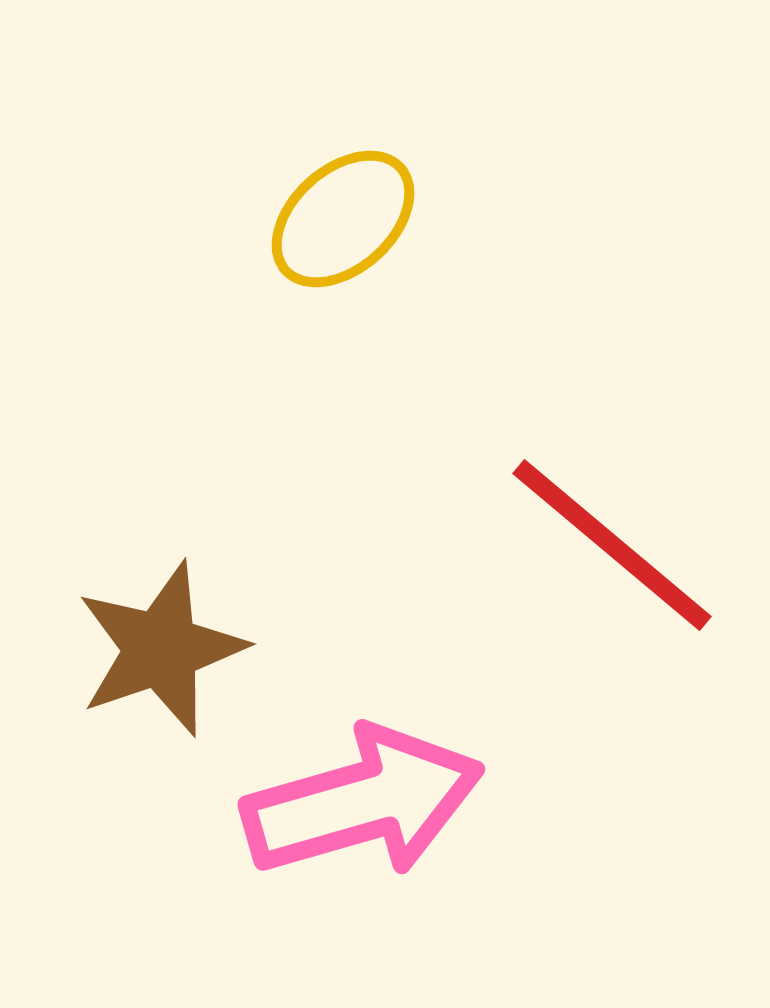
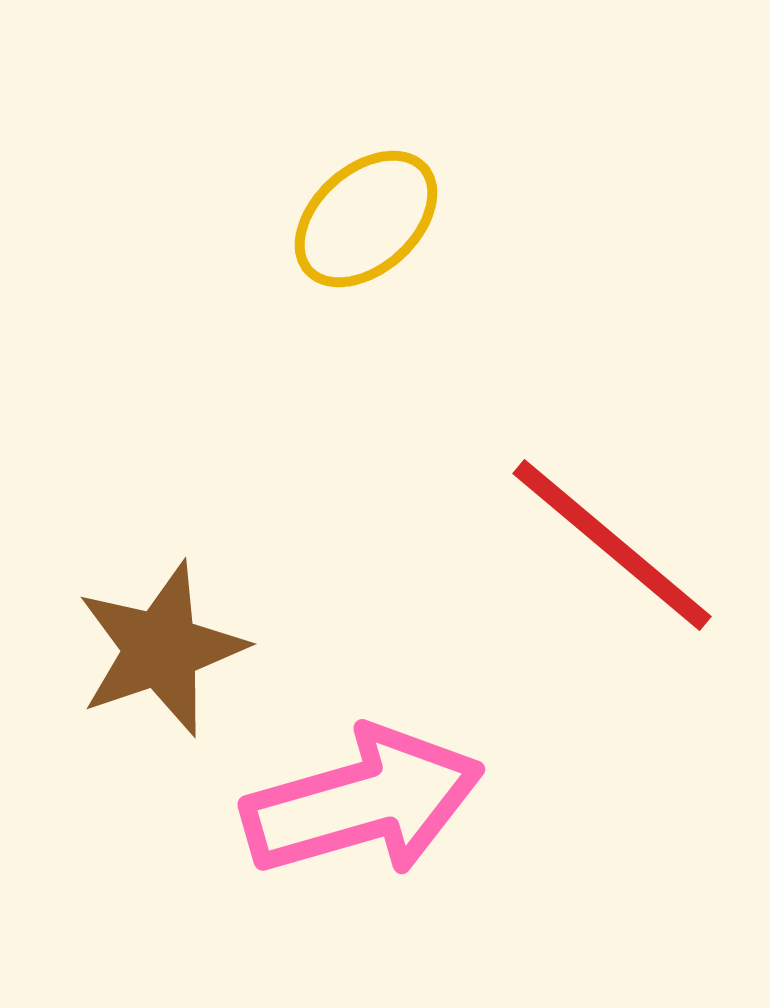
yellow ellipse: moved 23 px right
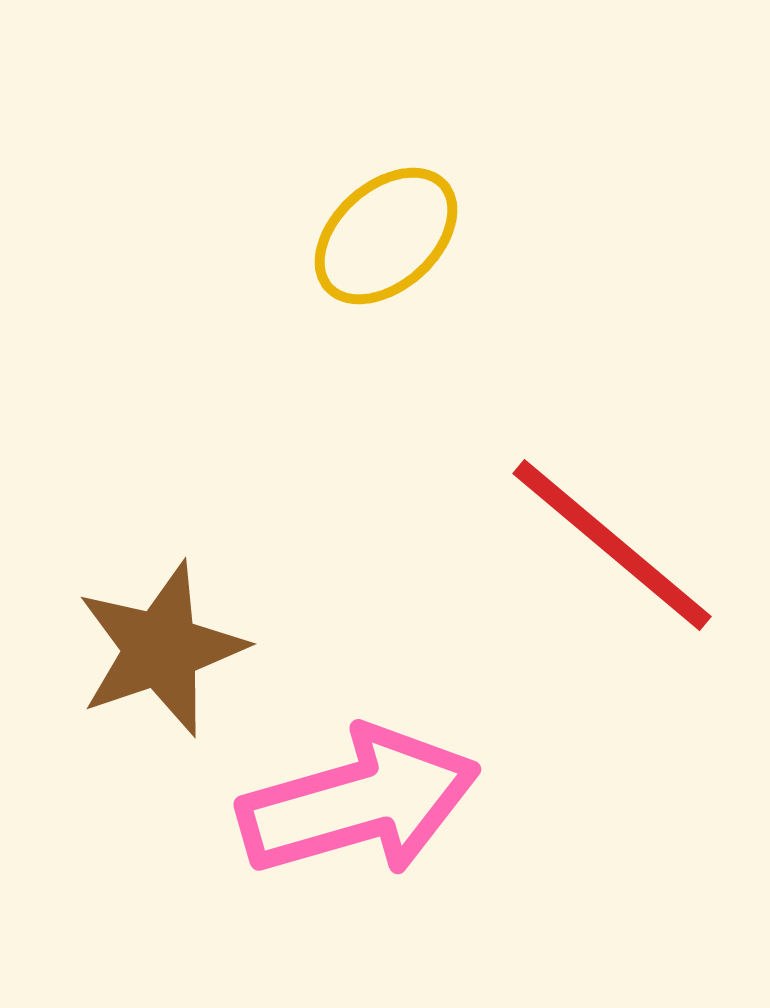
yellow ellipse: moved 20 px right, 17 px down
pink arrow: moved 4 px left
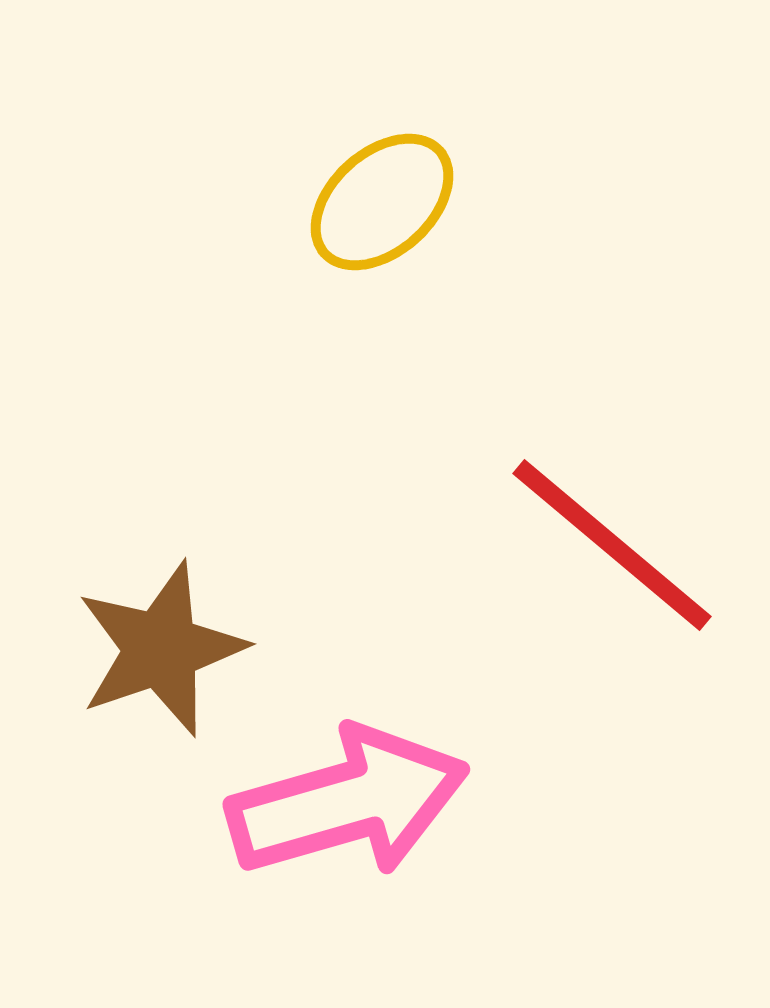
yellow ellipse: moved 4 px left, 34 px up
pink arrow: moved 11 px left
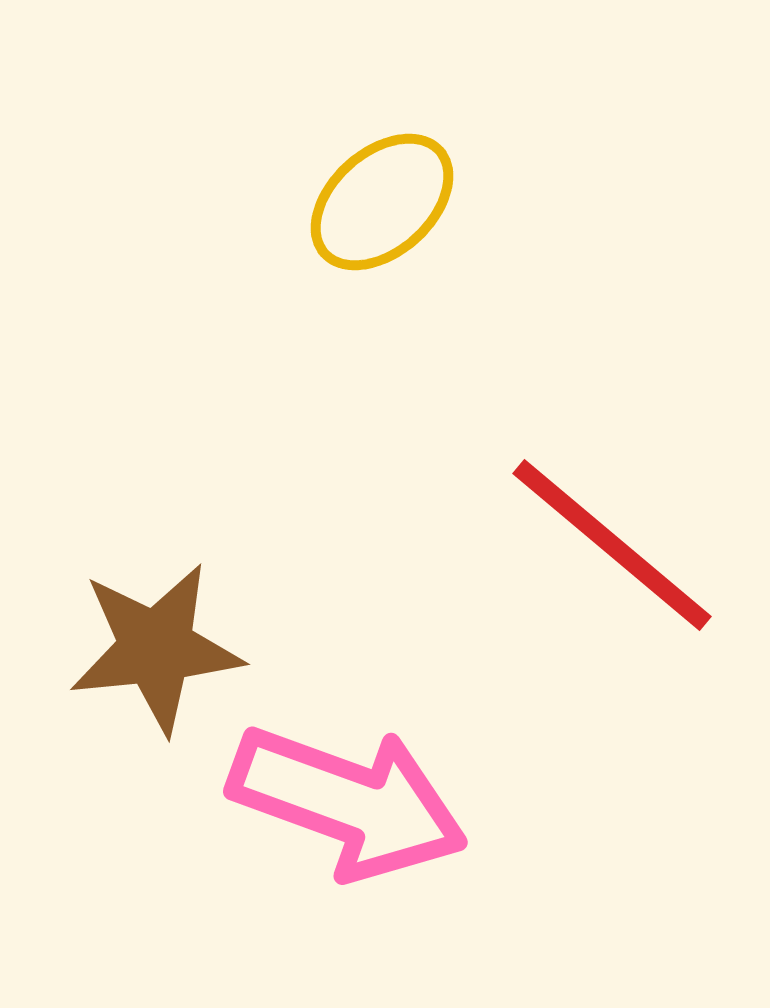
brown star: moved 5 px left, 1 px up; rotated 13 degrees clockwise
pink arrow: rotated 36 degrees clockwise
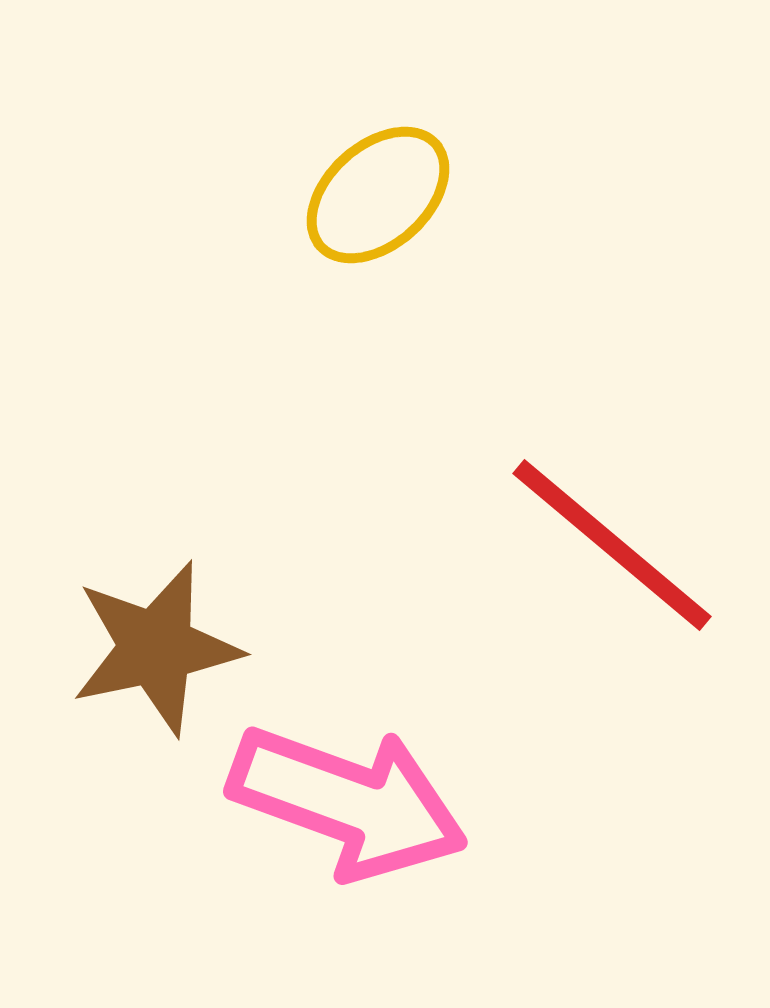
yellow ellipse: moved 4 px left, 7 px up
brown star: rotated 6 degrees counterclockwise
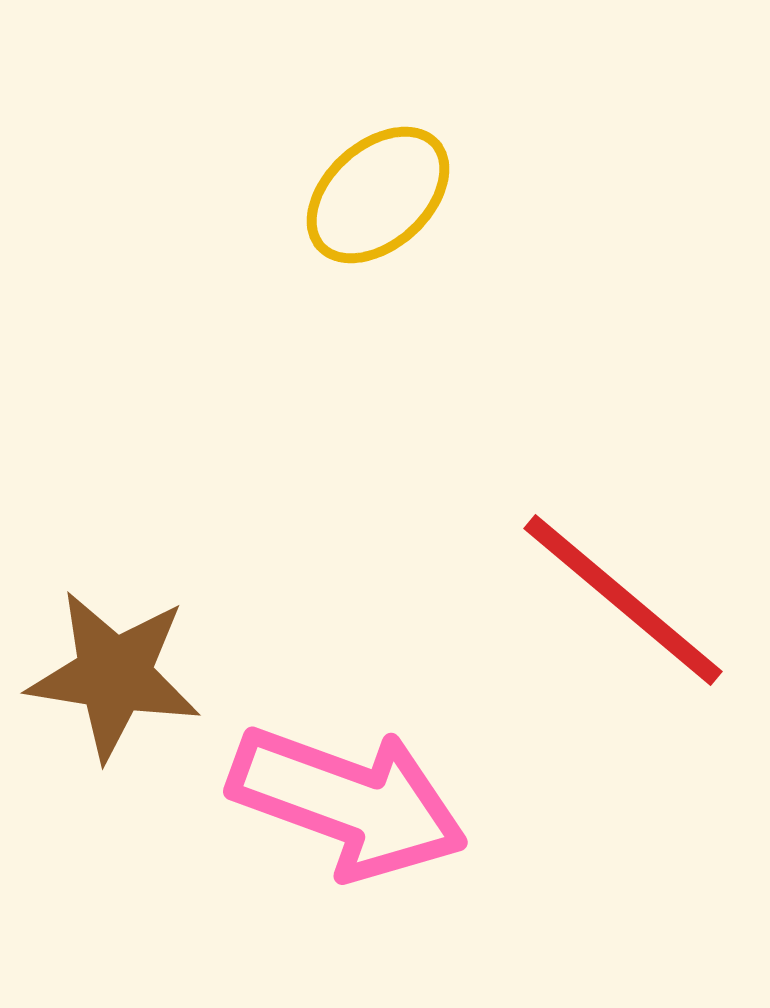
red line: moved 11 px right, 55 px down
brown star: moved 42 px left, 27 px down; rotated 21 degrees clockwise
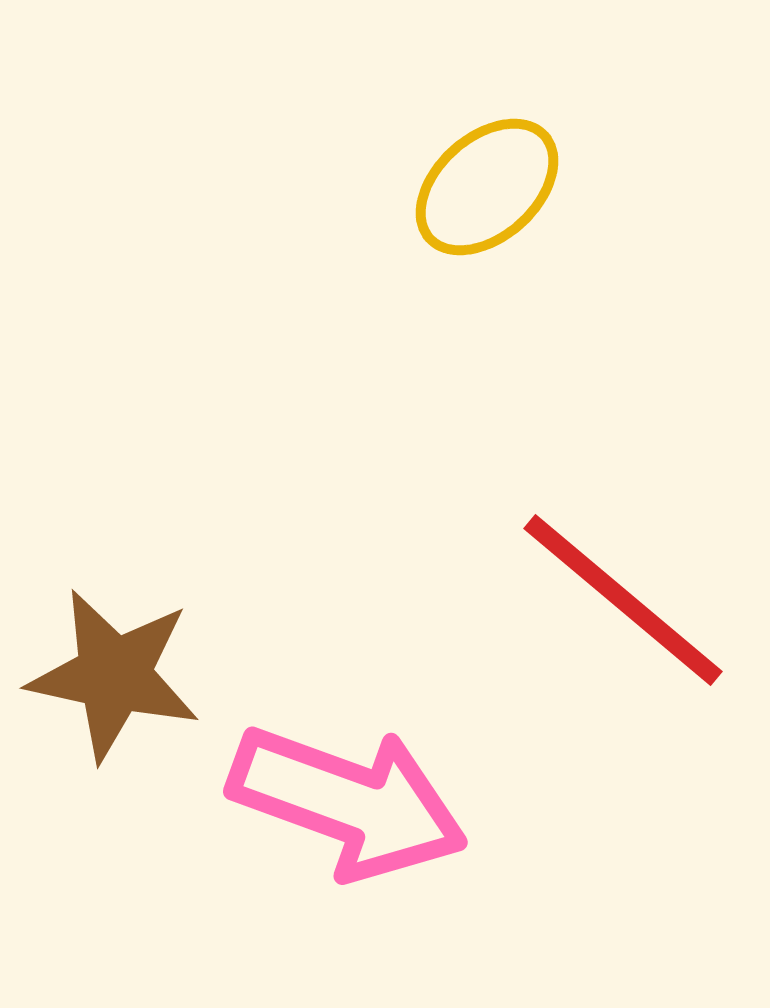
yellow ellipse: moved 109 px right, 8 px up
brown star: rotated 3 degrees clockwise
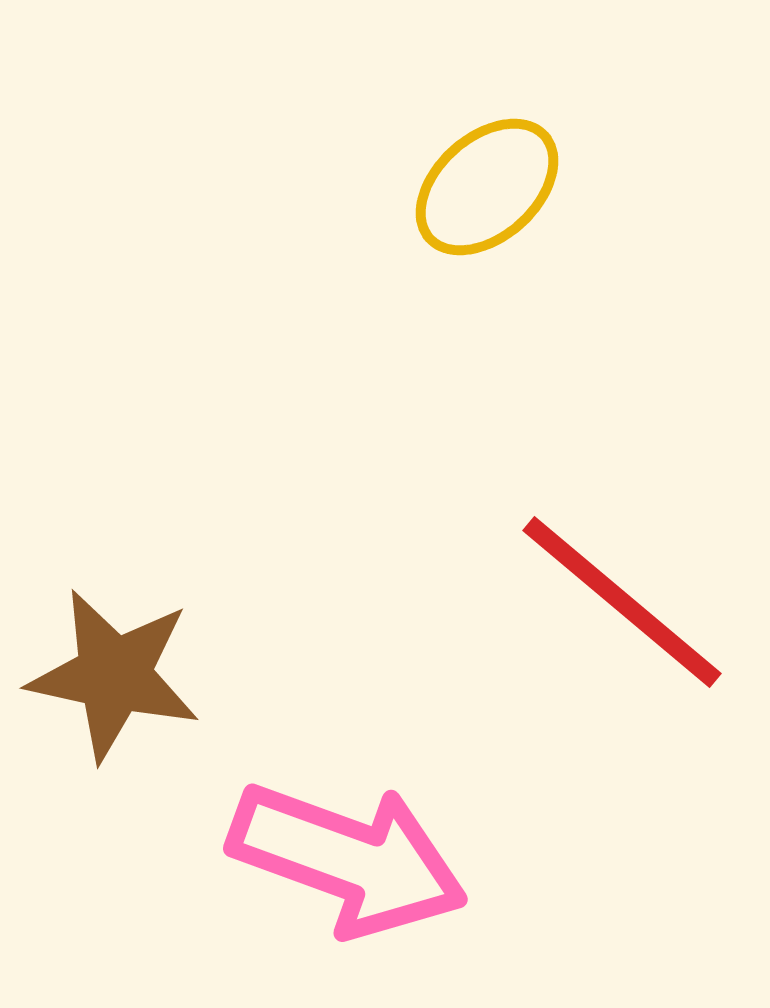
red line: moved 1 px left, 2 px down
pink arrow: moved 57 px down
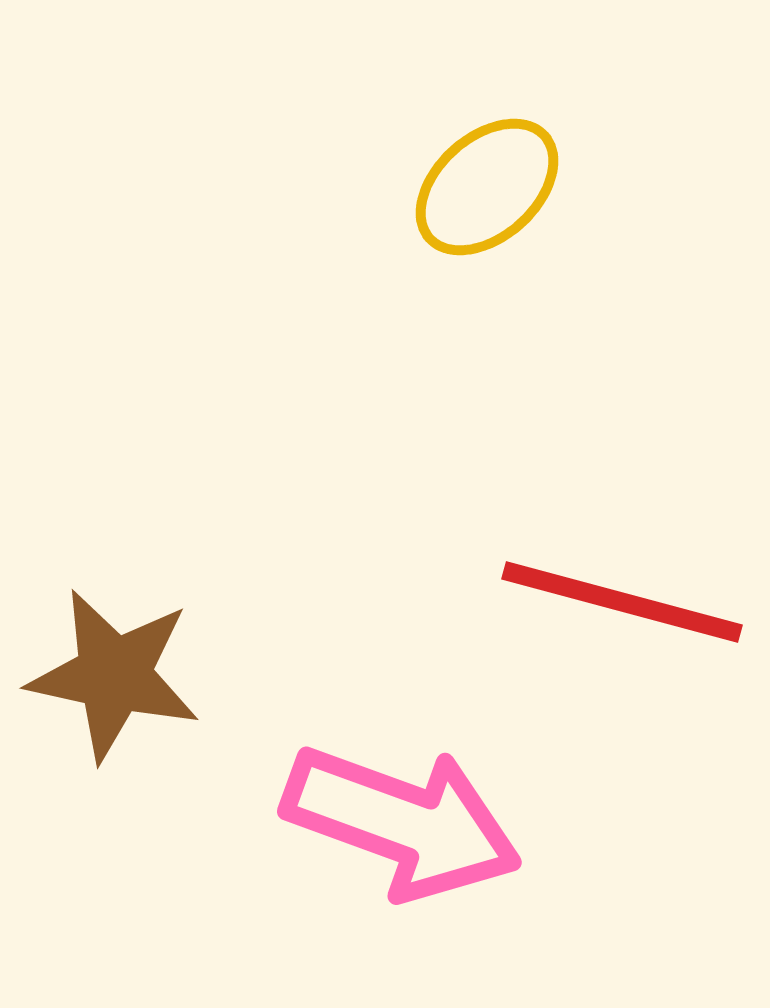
red line: rotated 25 degrees counterclockwise
pink arrow: moved 54 px right, 37 px up
